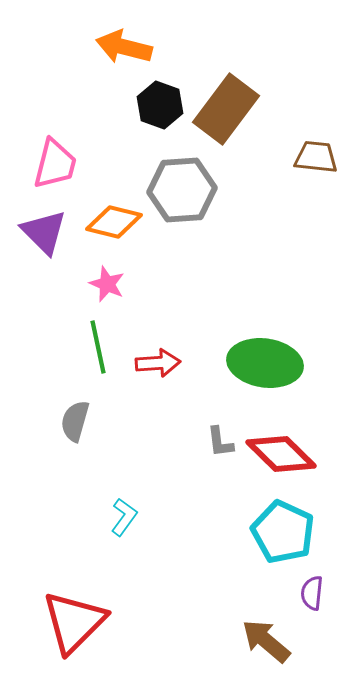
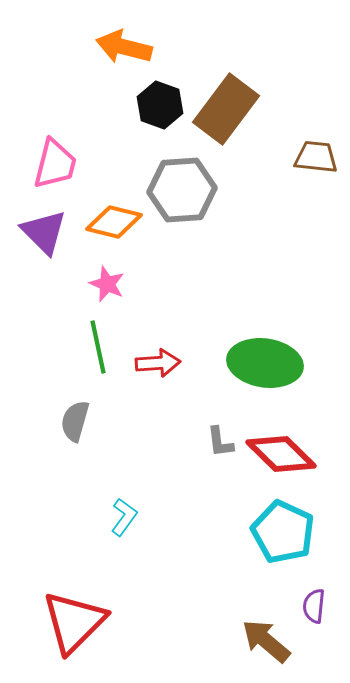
purple semicircle: moved 2 px right, 13 px down
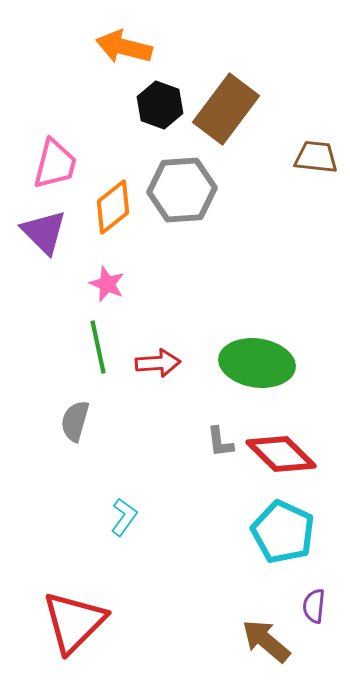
orange diamond: moved 1 px left, 15 px up; rotated 52 degrees counterclockwise
green ellipse: moved 8 px left
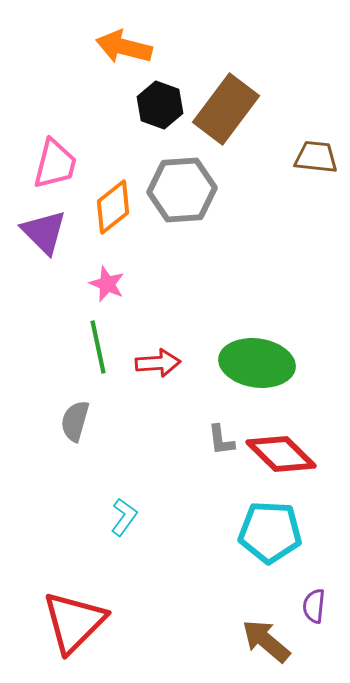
gray L-shape: moved 1 px right, 2 px up
cyan pentagon: moved 13 px left; rotated 22 degrees counterclockwise
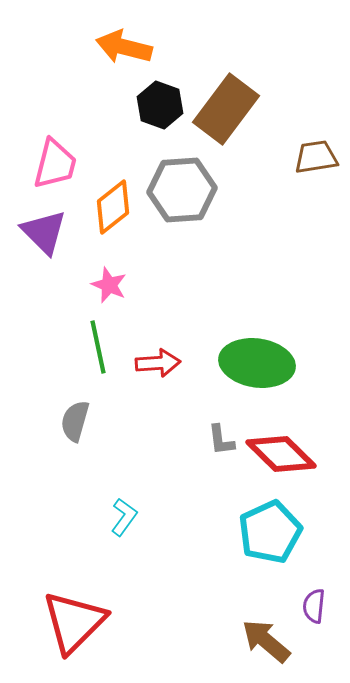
brown trapezoid: rotated 15 degrees counterclockwise
pink star: moved 2 px right, 1 px down
cyan pentagon: rotated 28 degrees counterclockwise
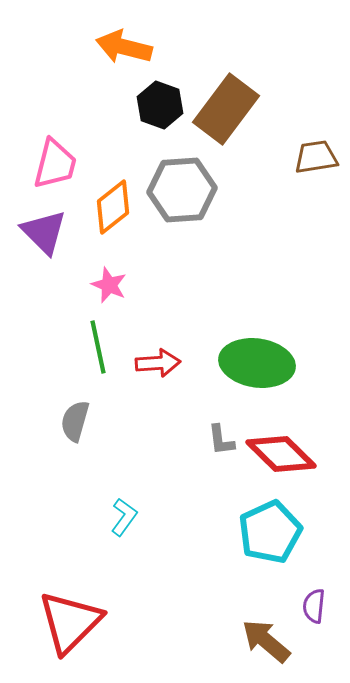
red triangle: moved 4 px left
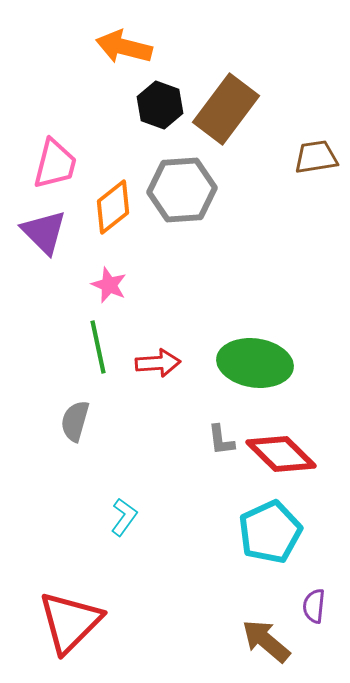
green ellipse: moved 2 px left
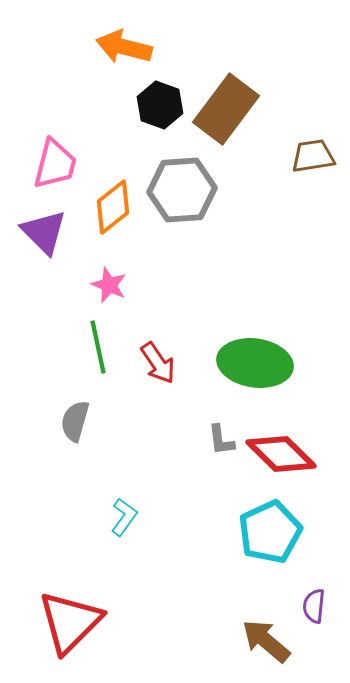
brown trapezoid: moved 3 px left, 1 px up
red arrow: rotated 60 degrees clockwise
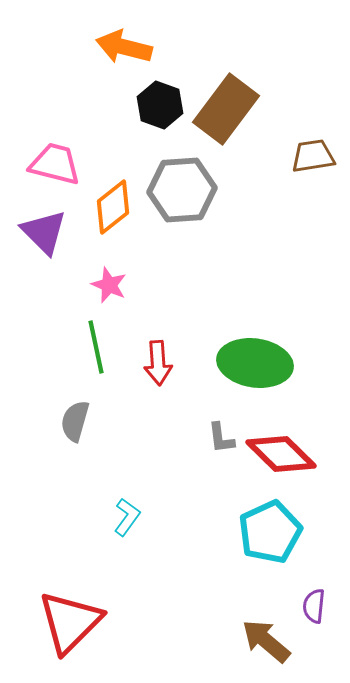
pink trapezoid: rotated 90 degrees counterclockwise
green line: moved 2 px left
red arrow: rotated 30 degrees clockwise
gray L-shape: moved 2 px up
cyan L-shape: moved 3 px right
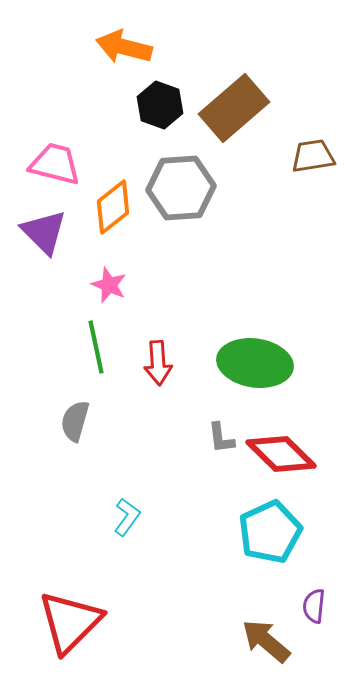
brown rectangle: moved 8 px right, 1 px up; rotated 12 degrees clockwise
gray hexagon: moved 1 px left, 2 px up
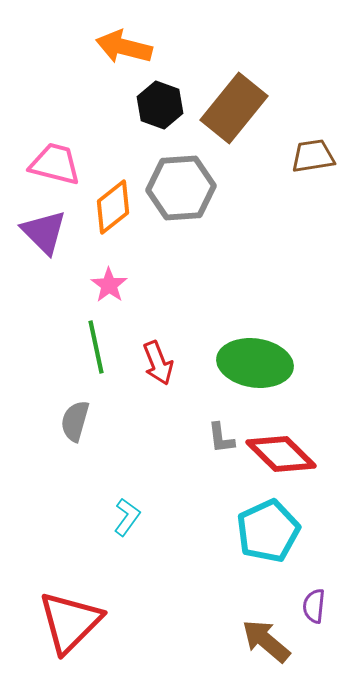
brown rectangle: rotated 10 degrees counterclockwise
pink star: rotated 12 degrees clockwise
red arrow: rotated 18 degrees counterclockwise
cyan pentagon: moved 2 px left, 1 px up
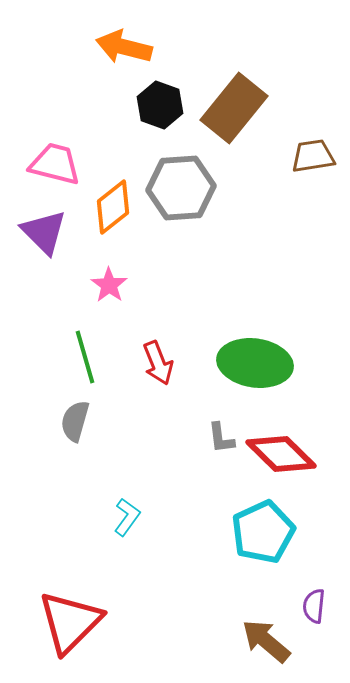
green line: moved 11 px left, 10 px down; rotated 4 degrees counterclockwise
cyan pentagon: moved 5 px left, 1 px down
